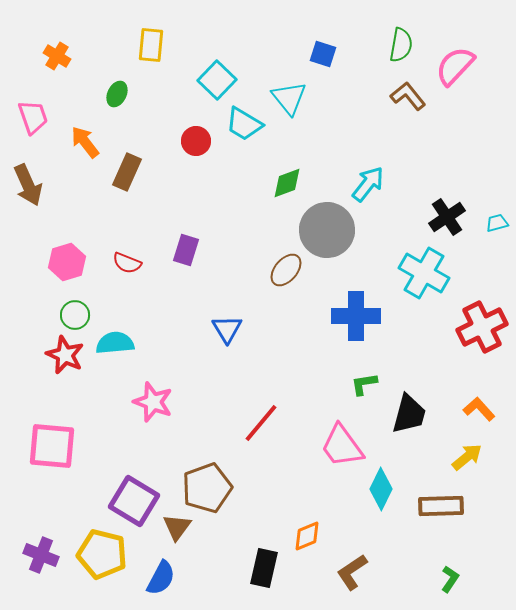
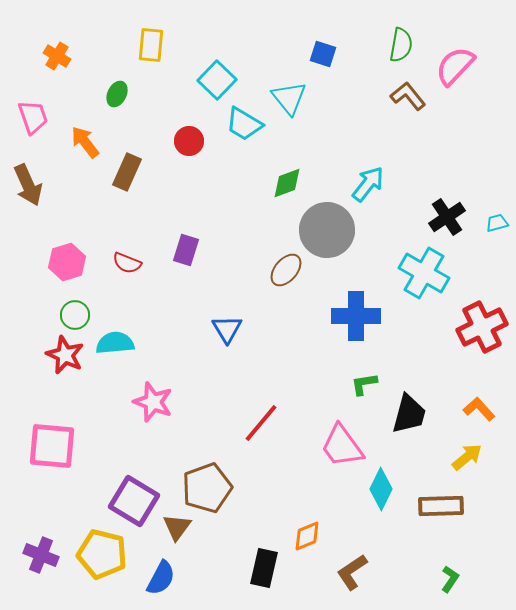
red circle at (196, 141): moved 7 px left
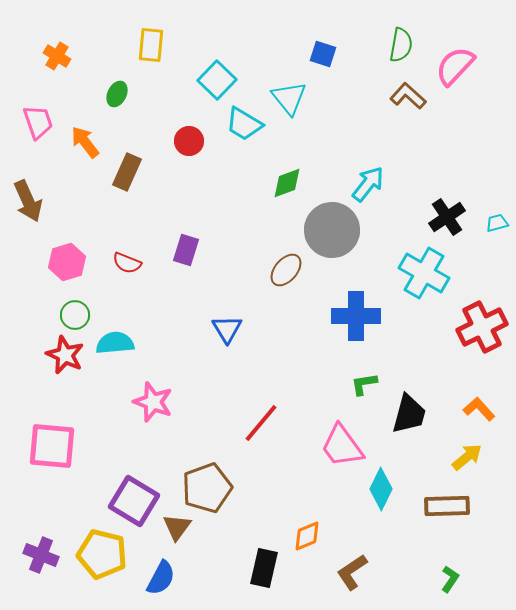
brown L-shape at (408, 96): rotated 9 degrees counterclockwise
pink trapezoid at (33, 117): moved 5 px right, 5 px down
brown arrow at (28, 185): moved 16 px down
gray circle at (327, 230): moved 5 px right
brown rectangle at (441, 506): moved 6 px right
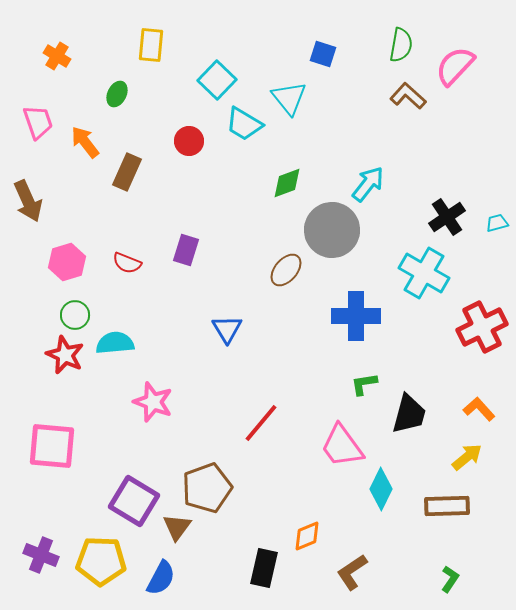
yellow pentagon at (102, 554): moved 1 px left, 7 px down; rotated 12 degrees counterclockwise
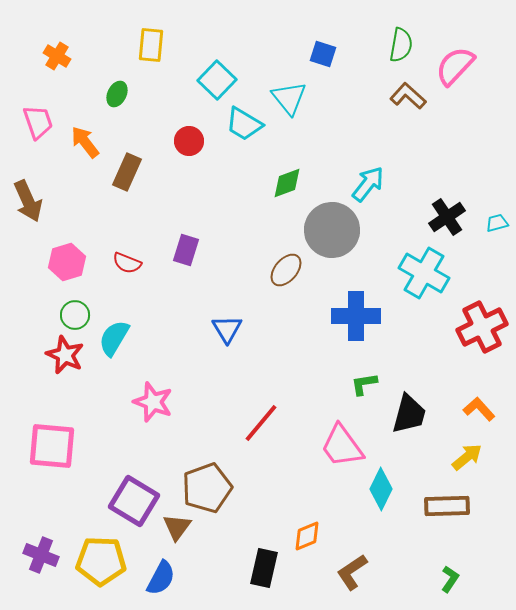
cyan semicircle at (115, 343): moved 1 px left, 5 px up; rotated 54 degrees counterclockwise
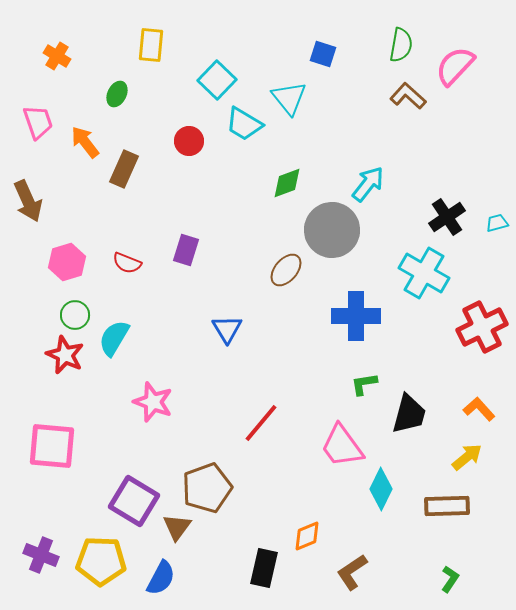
brown rectangle at (127, 172): moved 3 px left, 3 px up
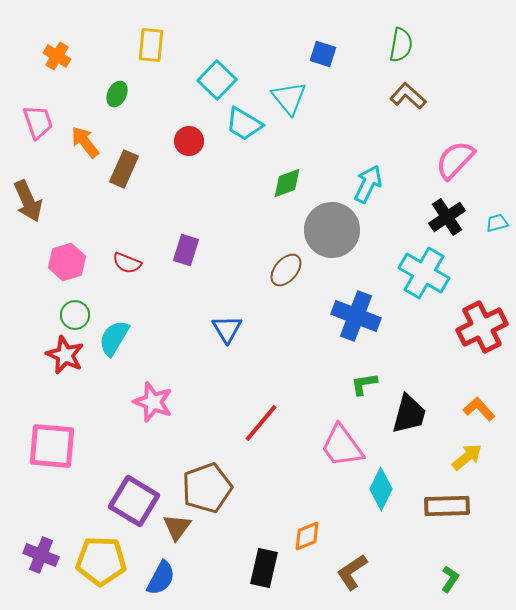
pink semicircle at (455, 66): moved 94 px down
cyan arrow at (368, 184): rotated 12 degrees counterclockwise
blue cross at (356, 316): rotated 21 degrees clockwise
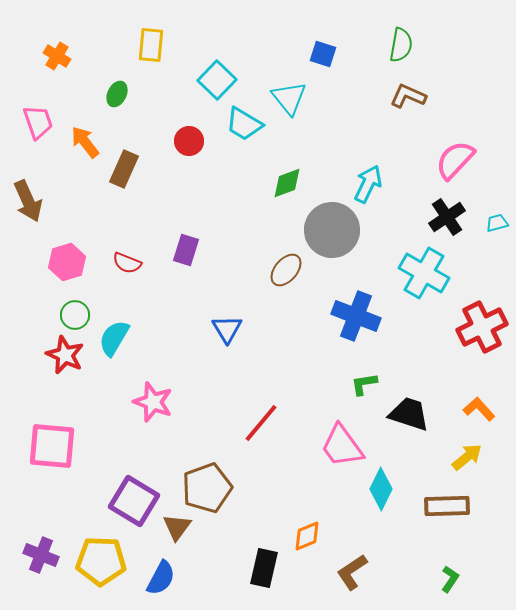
brown L-shape at (408, 96): rotated 18 degrees counterclockwise
black trapezoid at (409, 414): rotated 87 degrees counterclockwise
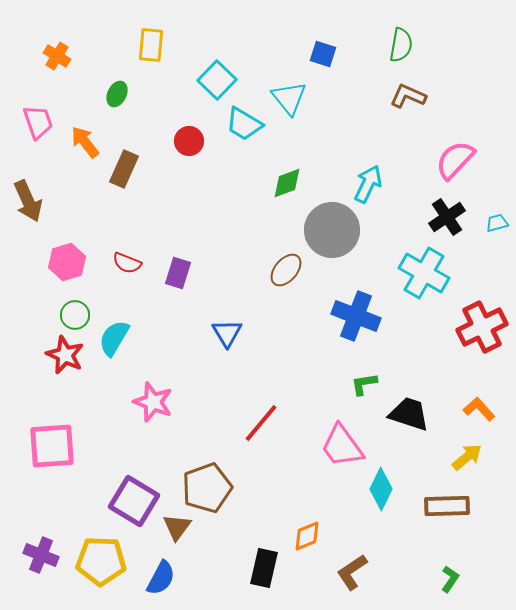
purple rectangle at (186, 250): moved 8 px left, 23 px down
blue triangle at (227, 329): moved 4 px down
pink square at (52, 446): rotated 9 degrees counterclockwise
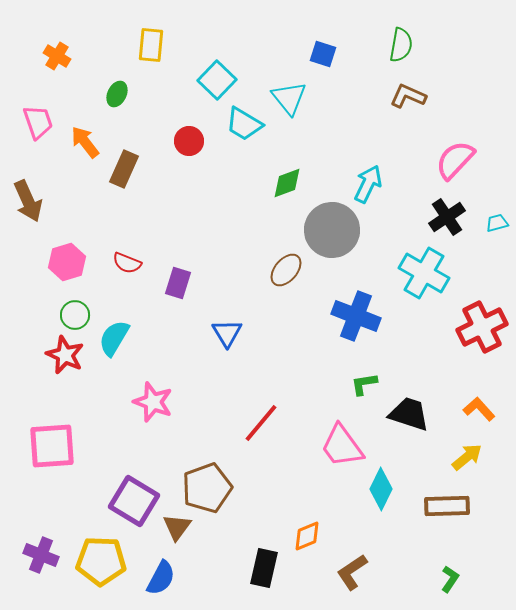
purple rectangle at (178, 273): moved 10 px down
